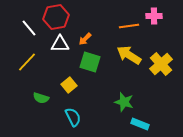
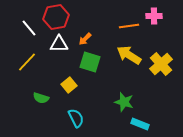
white triangle: moved 1 px left
cyan semicircle: moved 3 px right, 1 px down
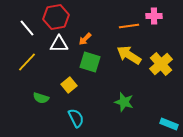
white line: moved 2 px left
cyan rectangle: moved 29 px right
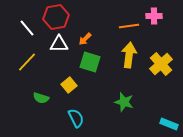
yellow arrow: rotated 65 degrees clockwise
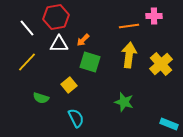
orange arrow: moved 2 px left, 1 px down
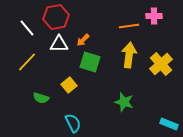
cyan semicircle: moved 3 px left, 5 px down
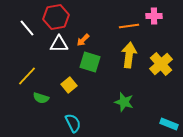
yellow line: moved 14 px down
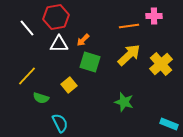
yellow arrow: rotated 40 degrees clockwise
cyan semicircle: moved 13 px left
